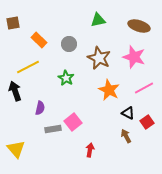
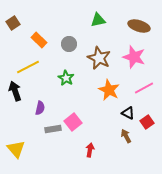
brown square: rotated 24 degrees counterclockwise
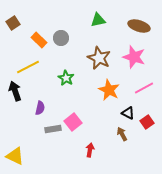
gray circle: moved 8 px left, 6 px up
brown arrow: moved 4 px left, 2 px up
yellow triangle: moved 1 px left, 7 px down; rotated 24 degrees counterclockwise
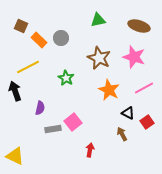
brown square: moved 8 px right, 3 px down; rotated 32 degrees counterclockwise
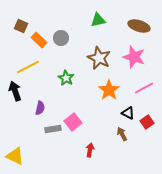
orange star: rotated 10 degrees clockwise
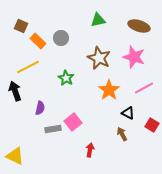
orange rectangle: moved 1 px left, 1 px down
red square: moved 5 px right, 3 px down; rotated 24 degrees counterclockwise
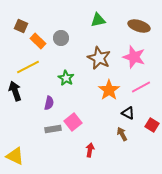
pink line: moved 3 px left, 1 px up
purple semicircle: moved 9 px right, 5 px up
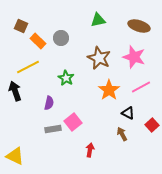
red square: rotated 16 degrees clockwise
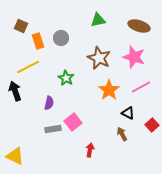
orange rectangle: rotated 28 degrees clockwise
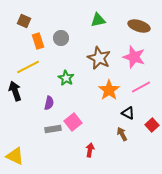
brown square: moved 3 px right, 5 px up
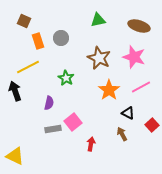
red arrow: moved 1 px right, 6 px up
